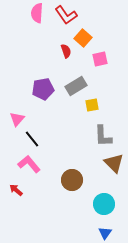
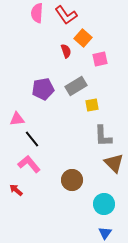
pink triangle: rotated 42 degrees clockwise
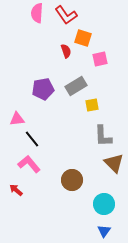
orange square: rotated 24 degrees counterclockwise
blue triangle: moved 1 px left, 2 px up
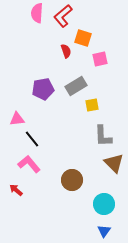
red L-shape: moved 3 px left, 1 px down; rotated 85 degrees clockwise
